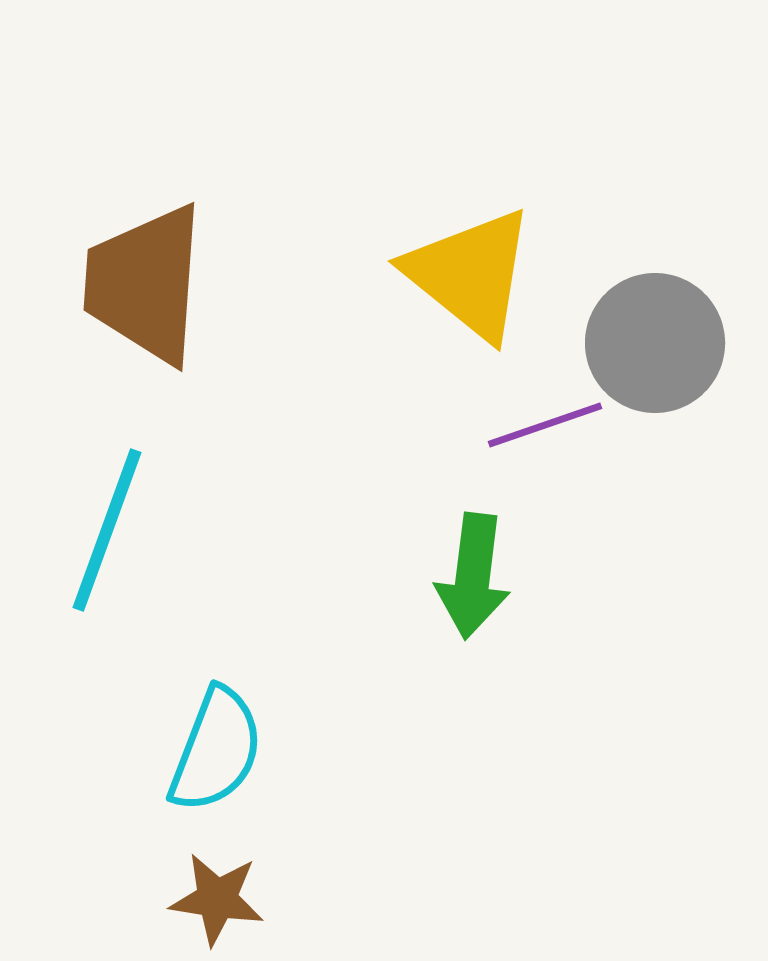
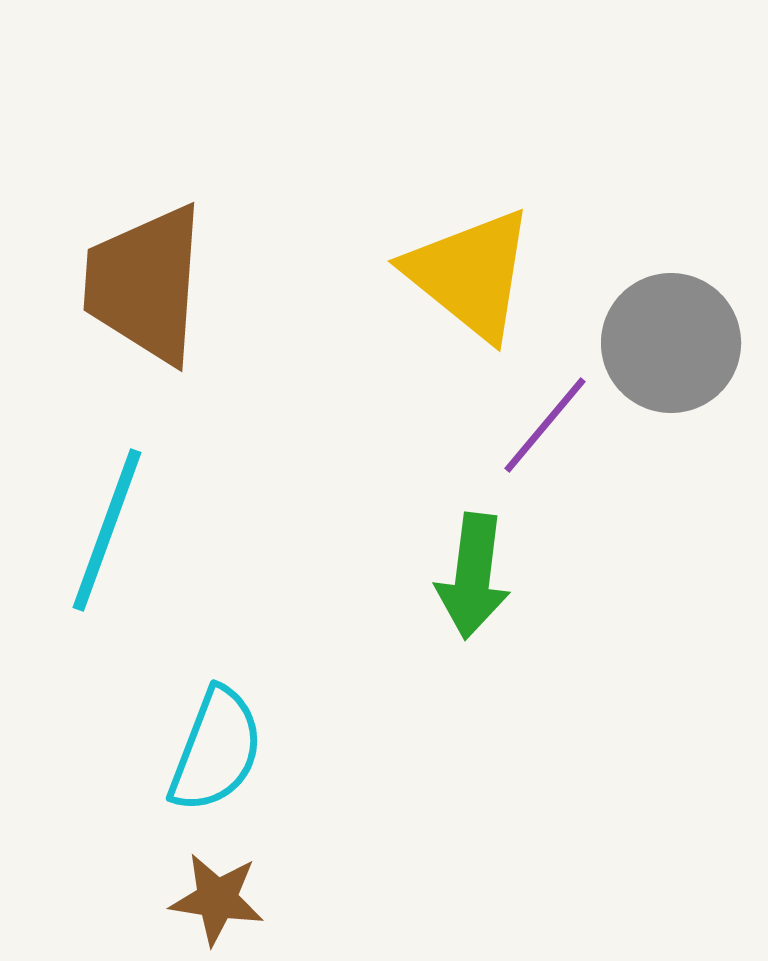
gray circle: moved 16 px right
purple line: rotated 31 degrees counterclockwise
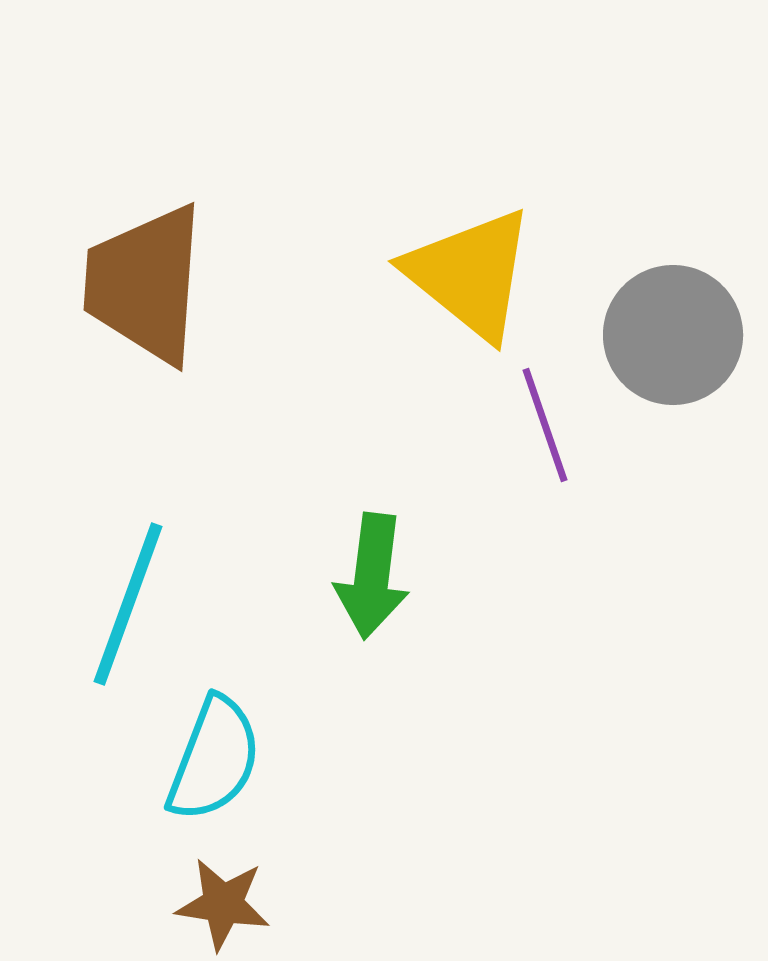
gray circle: moved 2 px right, 8 px up
purple line: rotated 59 degrees counterclockwise
cyan line: moved 21 px right, 74 px down
green arrow: moved 101 px left
cyan semicircle: moved 2 px left, 9 px down
brown star: moved 6 px right, 5 px down
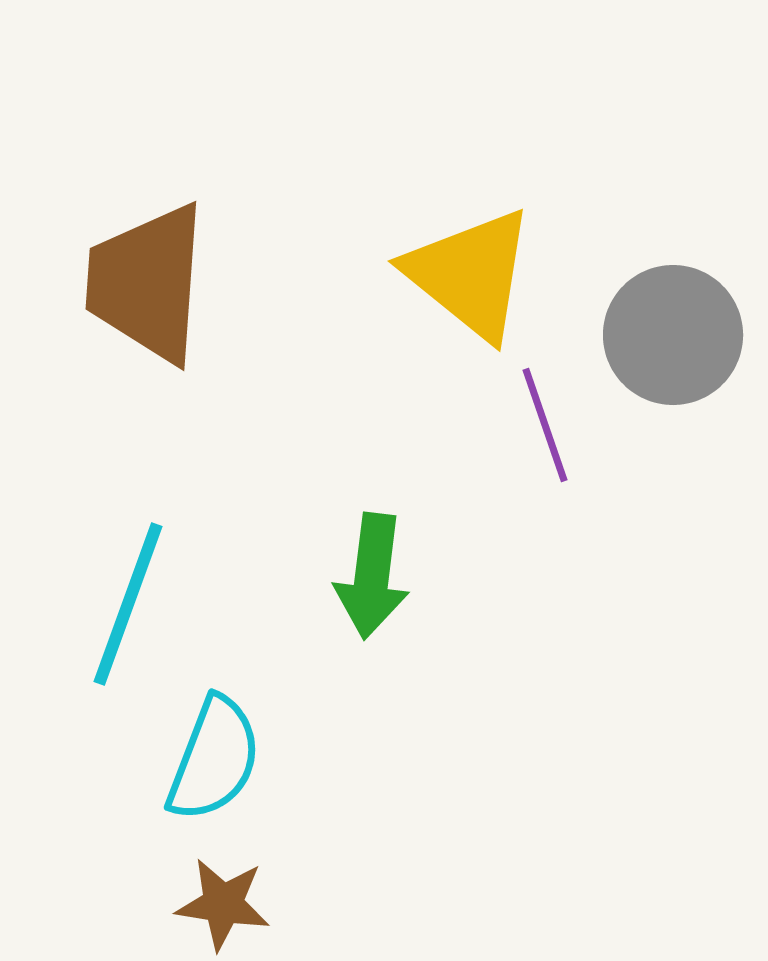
brown trapezoid: moved 2 px right, 1 px up
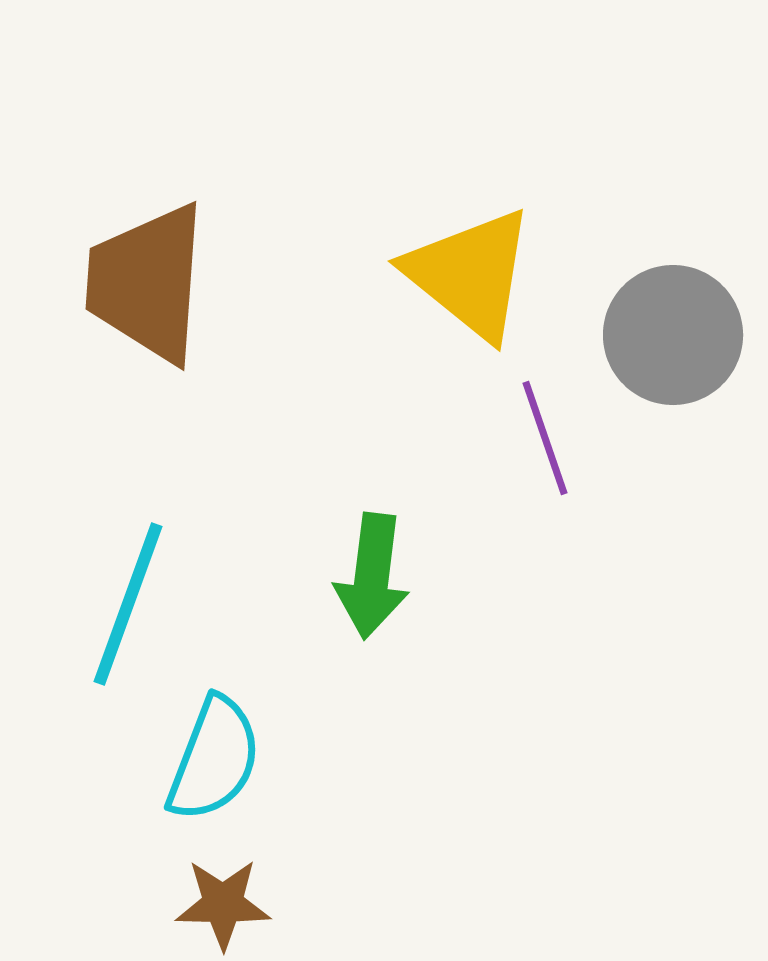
purple line: moved 13 px down
brown star: rotated 8 degrees counterclockwise
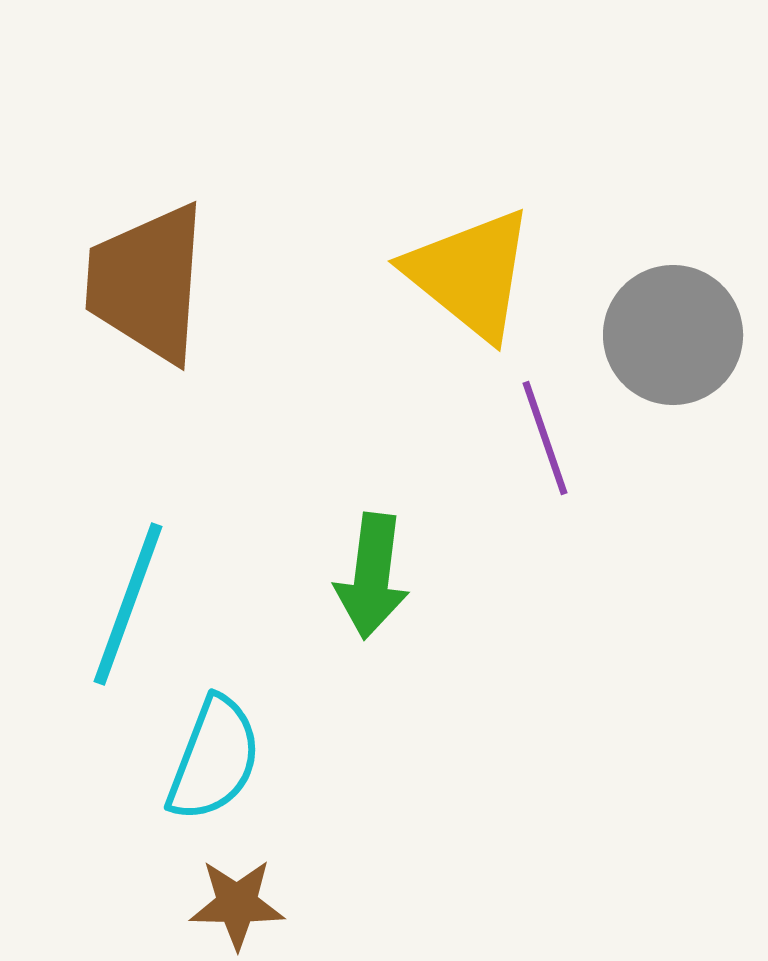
brown star: moved 14 px right
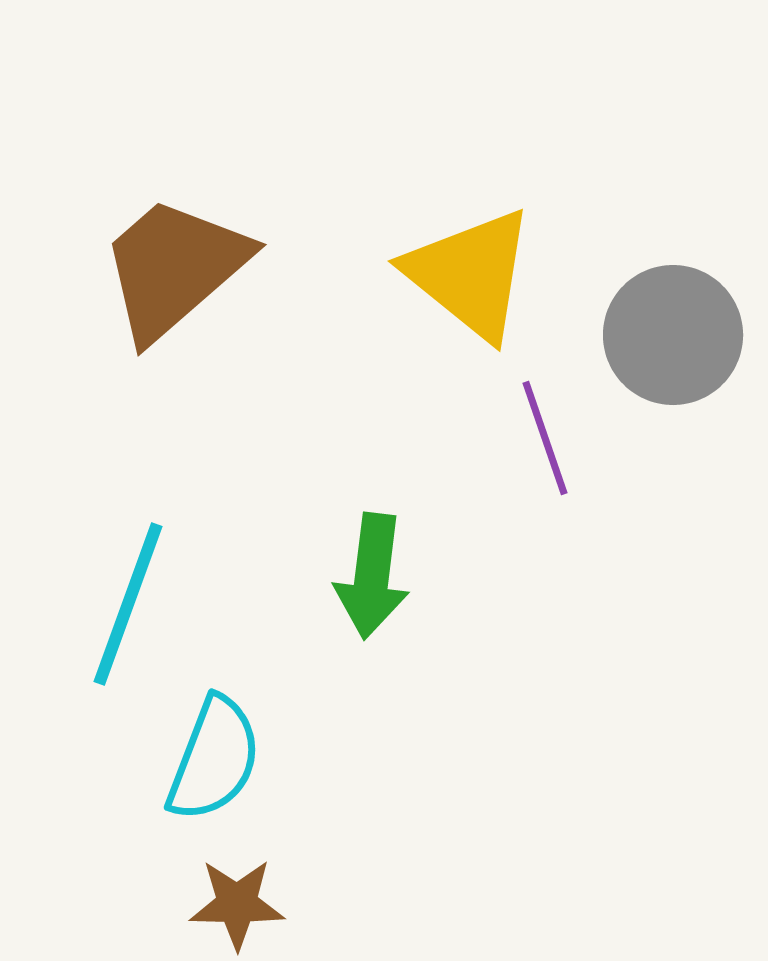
brown trapezoid: moved 27 px right, 15 px up; rotated 45 degrees clockwise
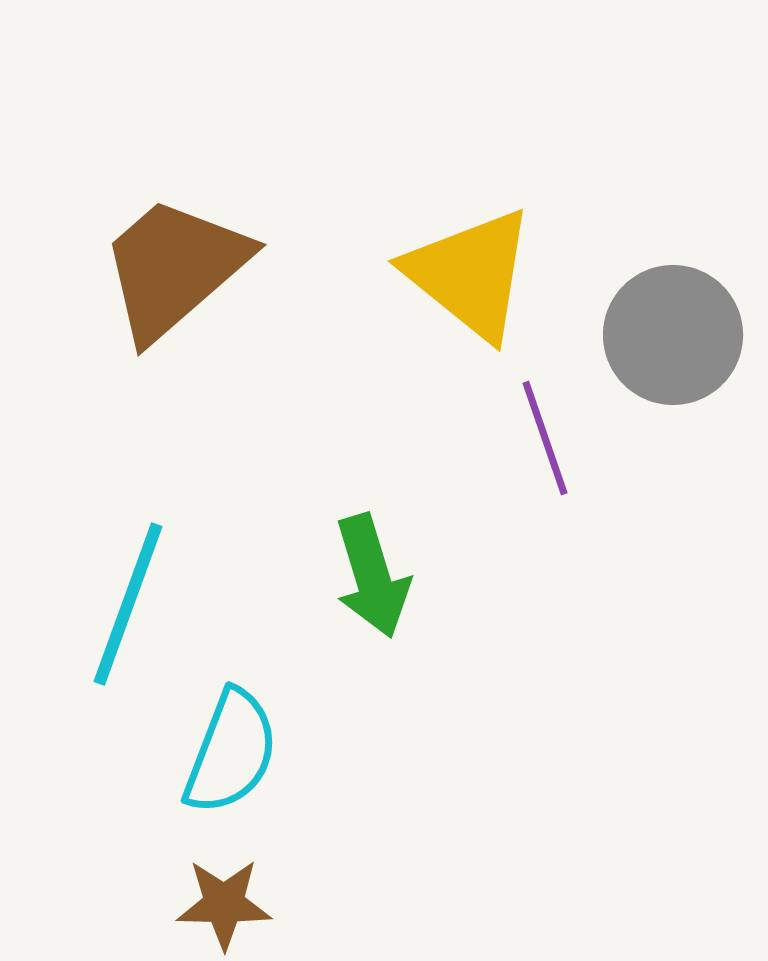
green arrow: rotated 24 degrees counterclockwise
cyan semicircle: moved 17 px right, 7 px up
brown star: moved 13 px left
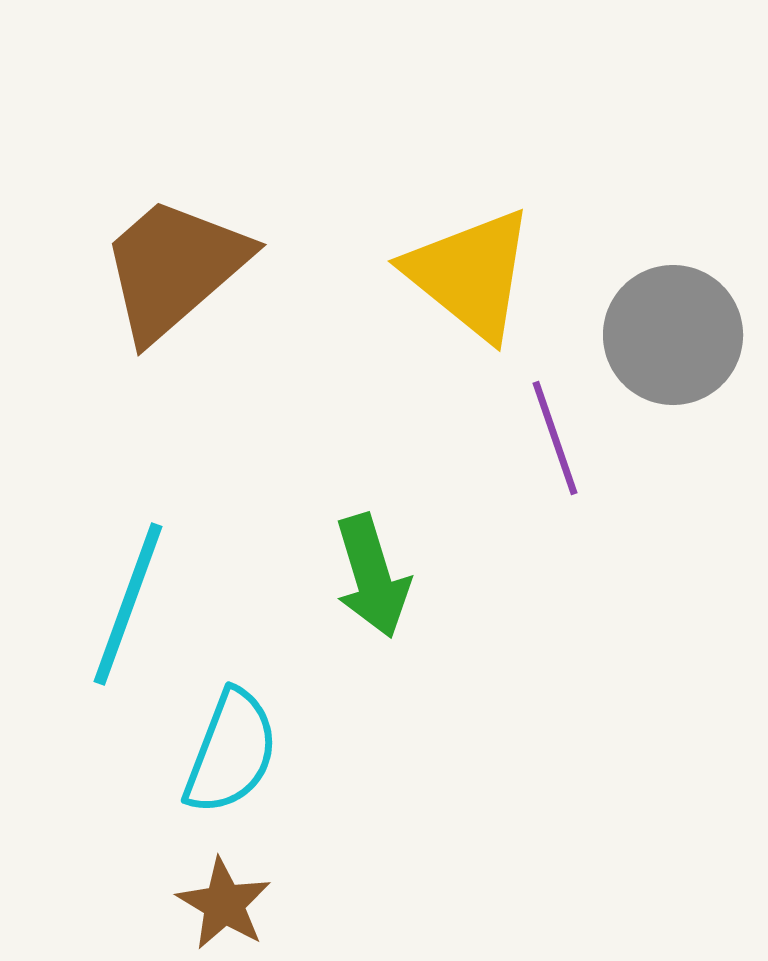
purple line: moved 10 px right
brown star: rotated 30 degrees clockwise
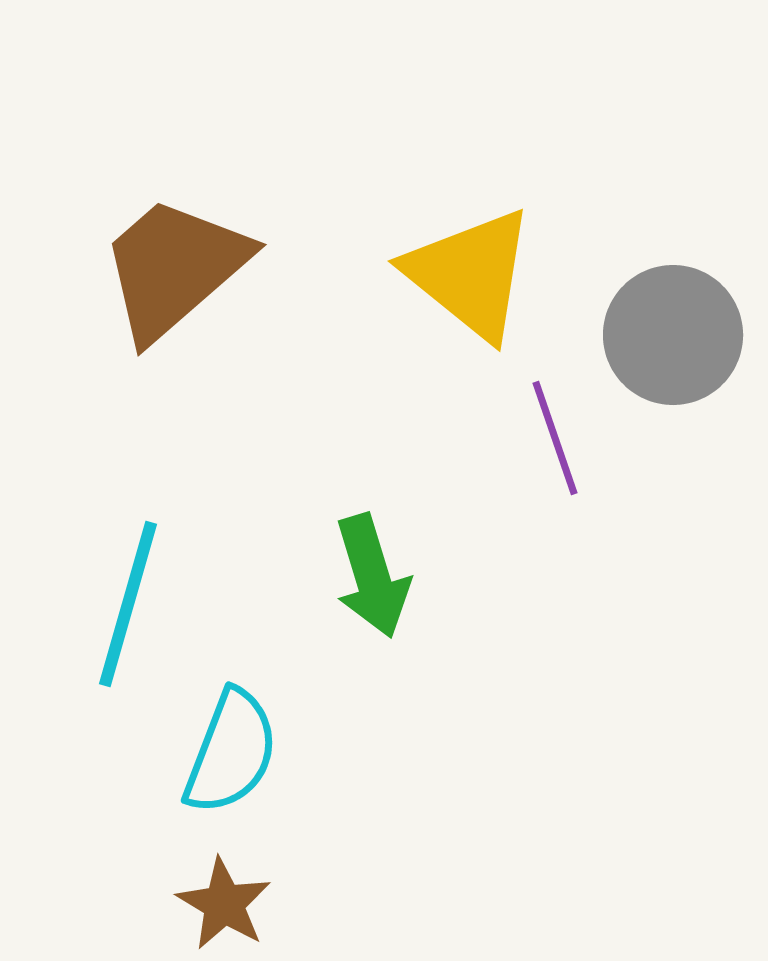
cyan line: rotated 4 degrees counterclockwise
